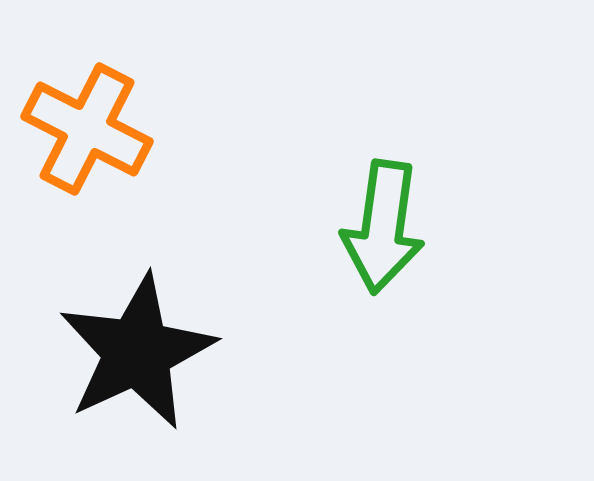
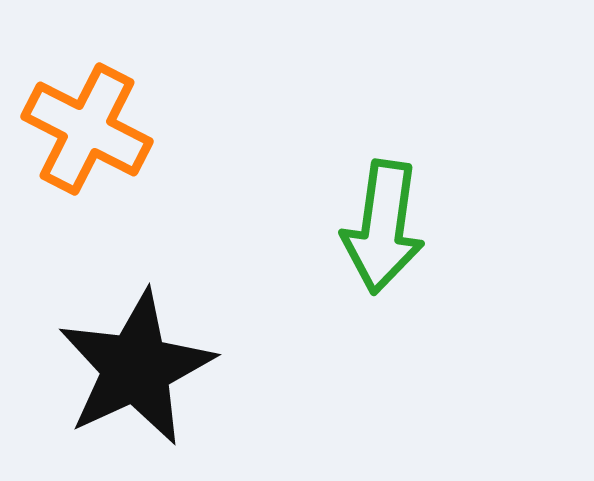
black star: moved 1 px left, 16 px down
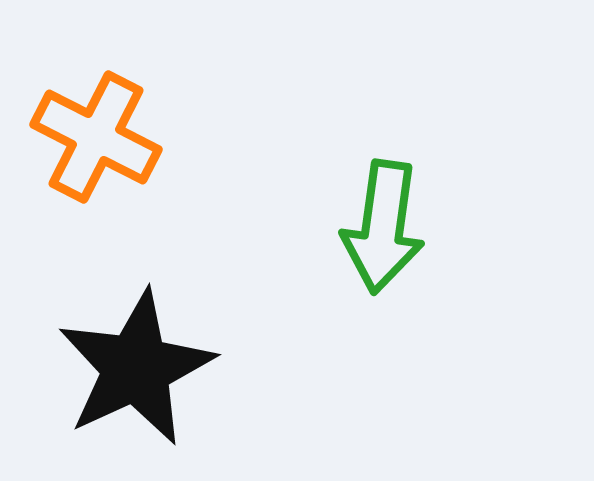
orange cross: moved 9 px right, 8 px down
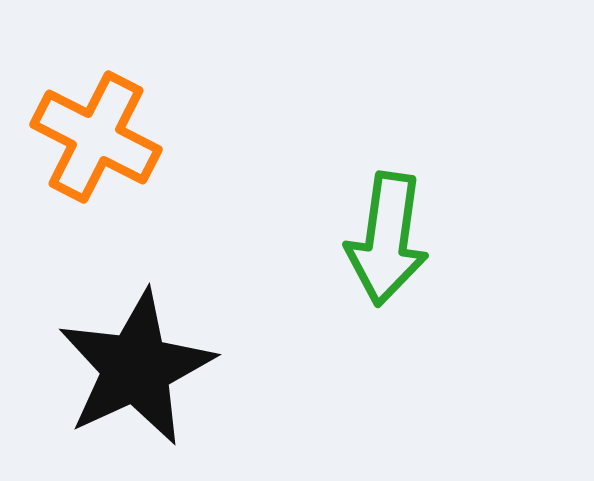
green arrow: moved 4 px right, 12 px down
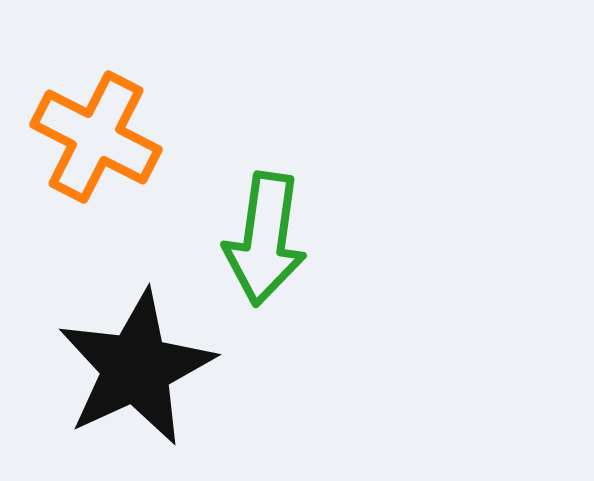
green arrow: moved 122 px left
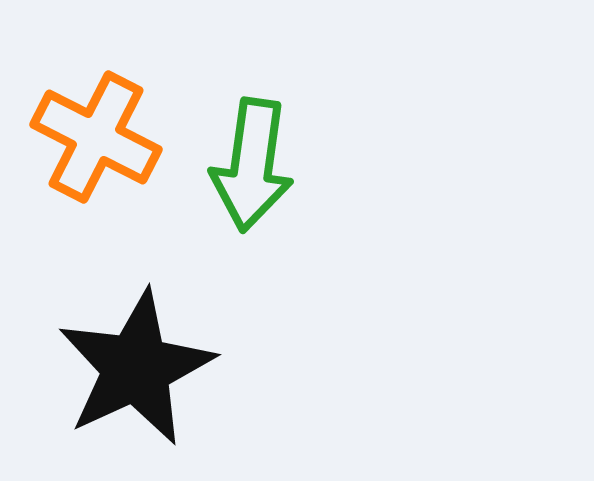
green arrow: moved 13 px left, 74 px up
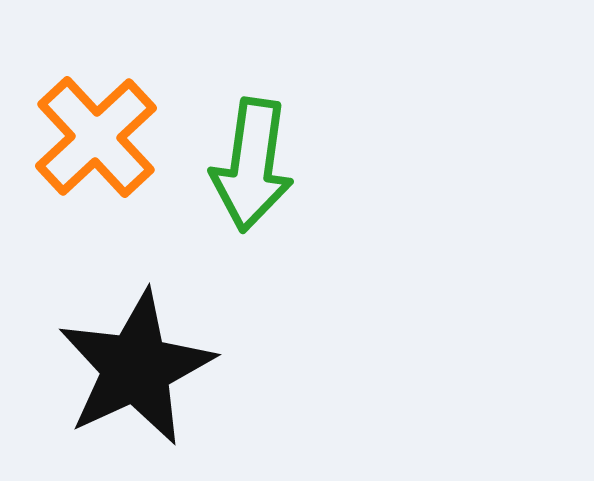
orange cross: rotated 20 degrees clockwise
